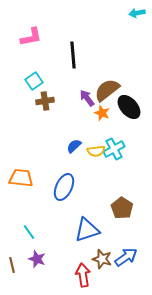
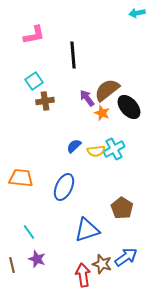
pink L-shape: moved 3 px right, 2 px up
brown star: moved 5 px down
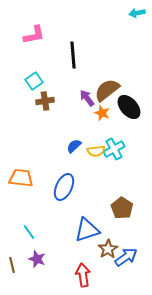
brown star: moved 6 px right, 15 px up; rotated 24 degrees clockwise
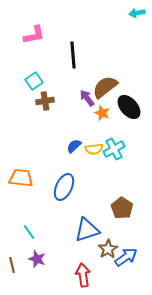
brown semicircle: moved 2 px left, 3 px up
yellow semicircle: moved 2 px left, 2 px up
